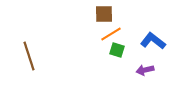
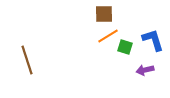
orange line: moved 3 px left, 2 px down
blue L-shape: moved 1 px up; rotated 35 degrees clockwise
green square: moved 8 px right, 3 px up
brown line: moved 2 px left, 4 px down
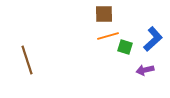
orange line: rotated 15 degrees clockwise
blue L-shape: moved 1 px up; rotated 65 degrees clockwise
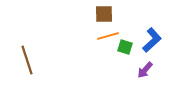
blue L-shape: moved 1 px left, 1 px down
purple arrow: rotated 36 degrees counterclockwise
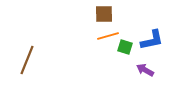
blue L-shape: rotated 30 degrees clockwise
brown line: rotated 40 degrees clockwise
purple arrow: rotated 78 degrees clockwise
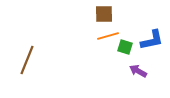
purple arrow: moved 7 px left, 1 px down
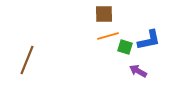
blue L-shape: moved 3 px left
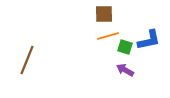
purple arrow: moved 13 px left, 1 px up
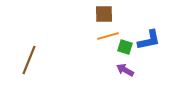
brown line: moved 2 px right
